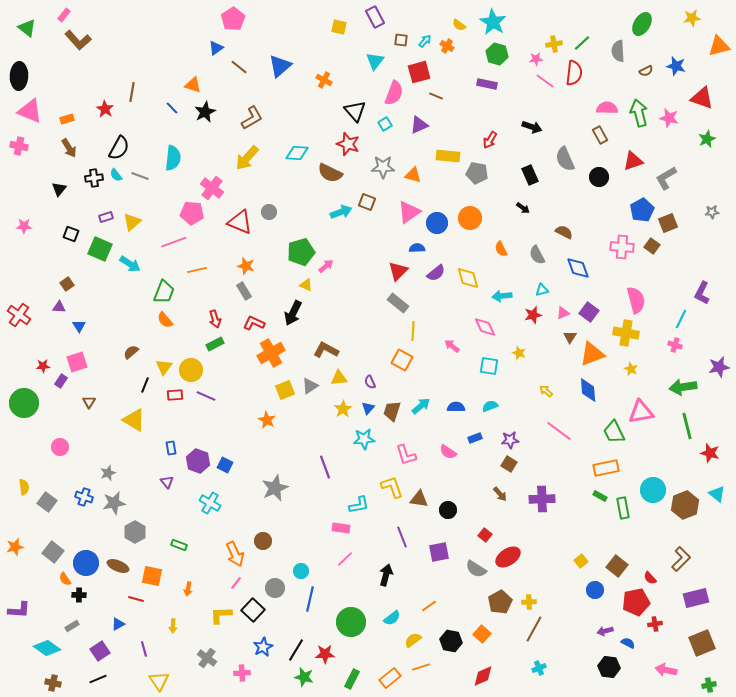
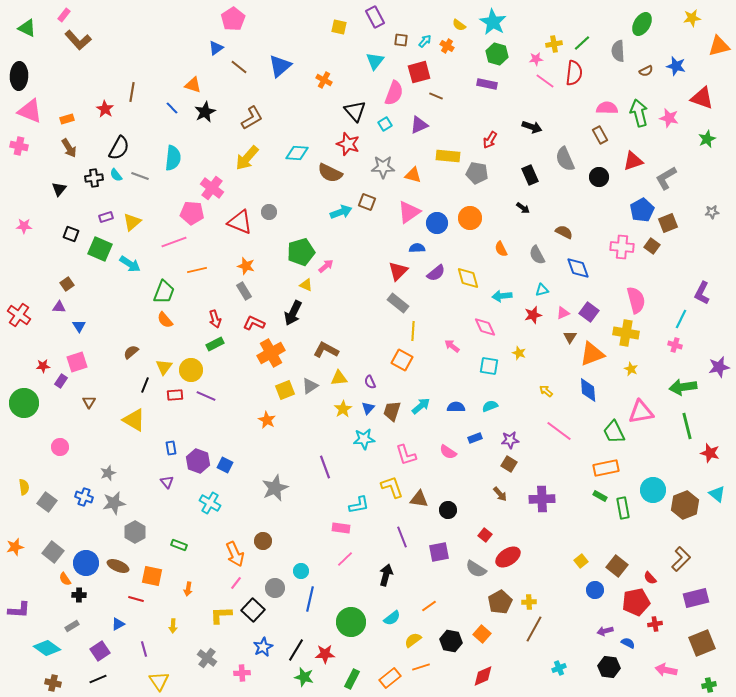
green triangle at (27, 28): rotated 12 degrees counterclockwise
cyan cross at (539, 668): moved 20 px right
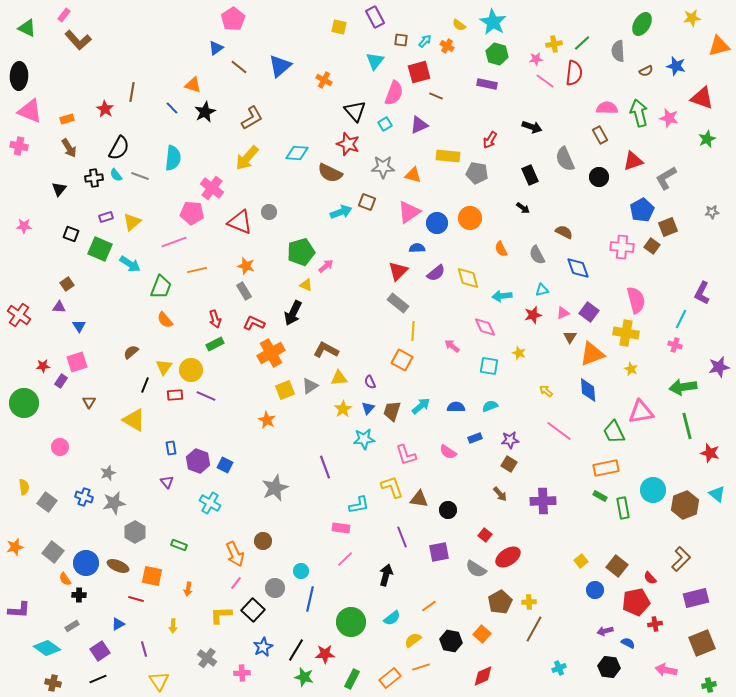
brown square at (668, 223): moved 4 px down
green trapezoid at (164, 292): moved 3 px left, 5 px up
purple cross at (542, 499): moved 1 px right, 2 px down
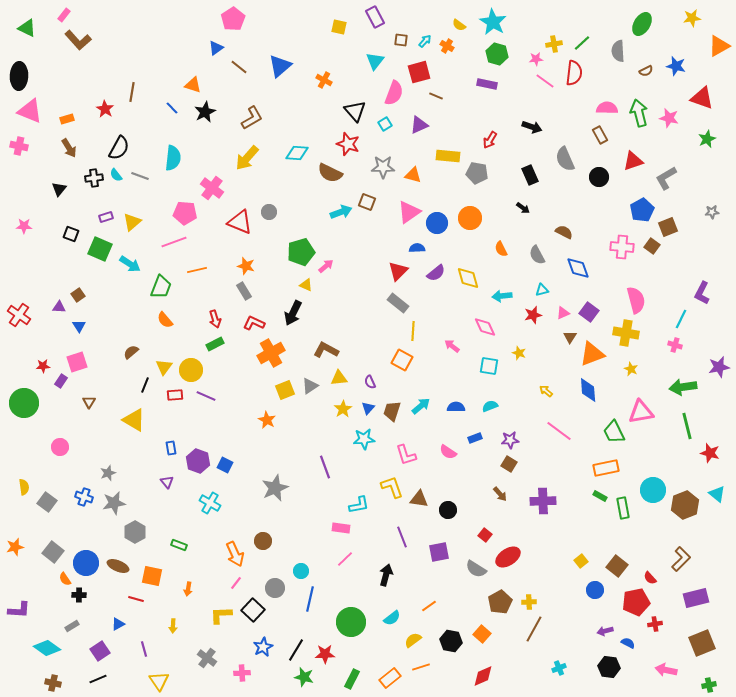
orange triangle at (719, 46): rotated 15 degrees counterclockwise
pink pentagon at (192, 213): moved 7 px left
brown square at (67, 284): moved 11 px right, 11 px down
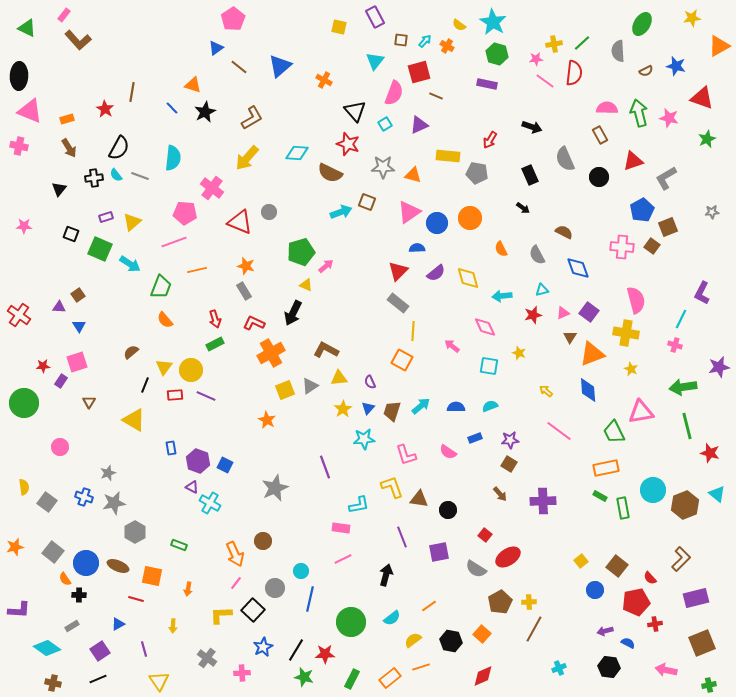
purple triangle at (167, 482): moved 25 px right, 5 px down; rotated 24 degrees counterclockwise
pink line at (345, 559): moved 2 px left; rotated 18 degrees clockwise
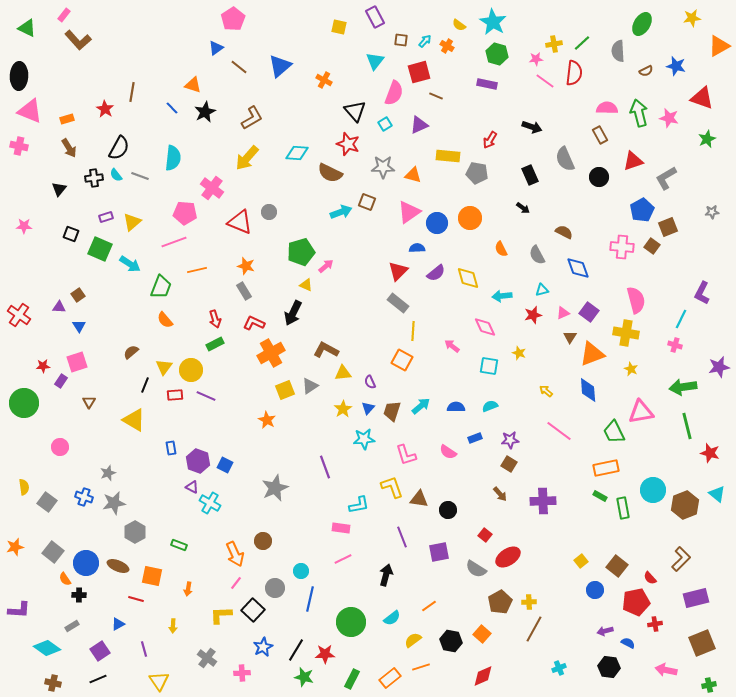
yellow triangle at (339, 378): moved 4 px right, 5 px up
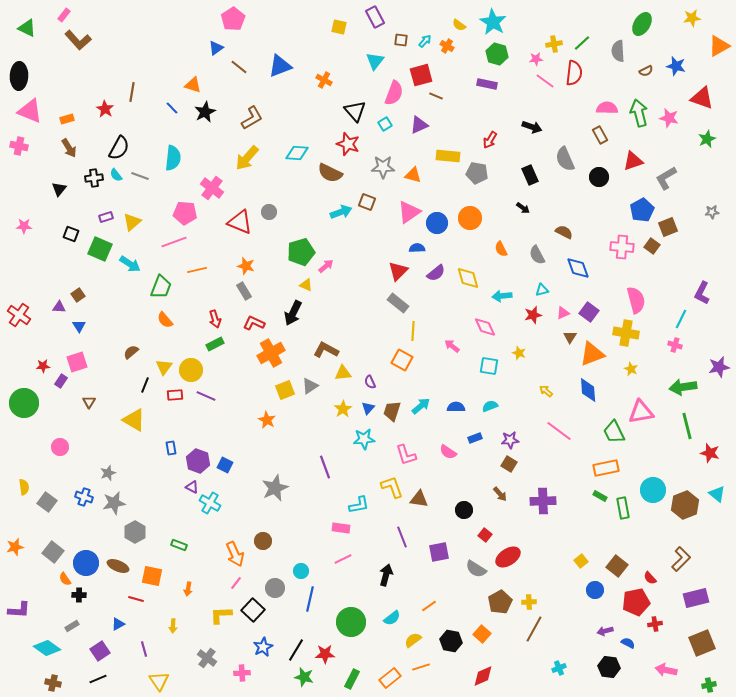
blue triangle at (280, 66): rotated 20 degrees clockwise
red square at (419, 72): moved 2 px right, 3 px down
black circle at (448, 510): moved 16 px right
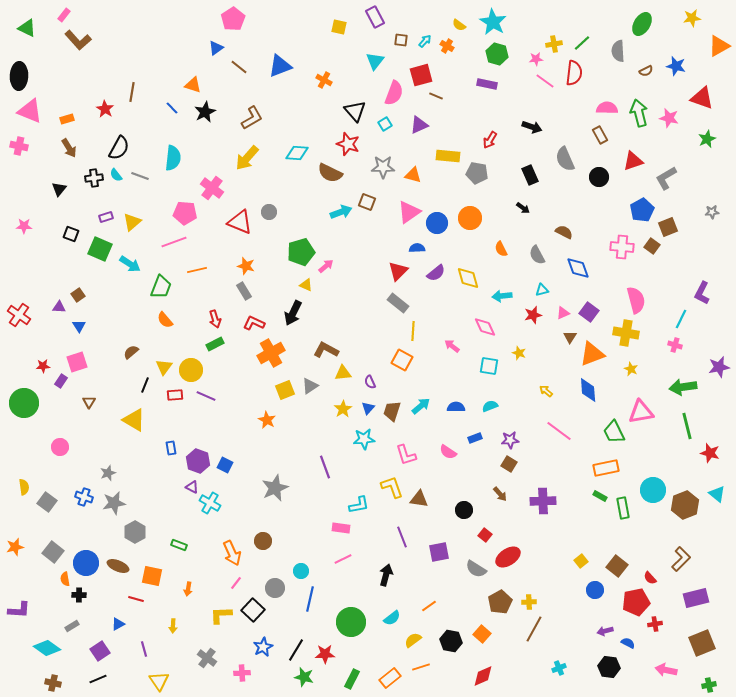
orange arrow at (235, 554): moved 3 px left, 1 px up
orange semicircle at (65, 579): rotated 24 degrees clockwise
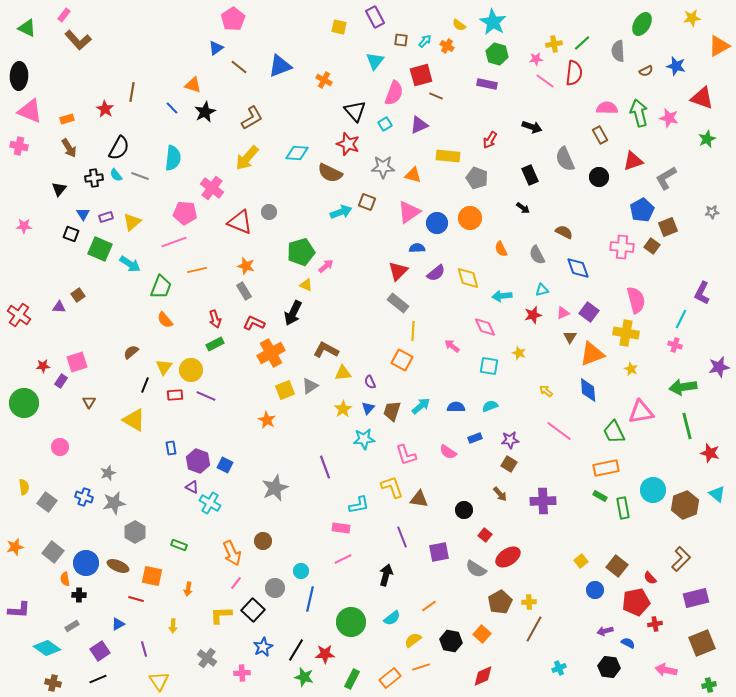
gray pentagon at (477, 173): moved 5 px down; rotated 10 degrees clockwise
blue triangle at (79, 326): moved 4 px right, 112 px up
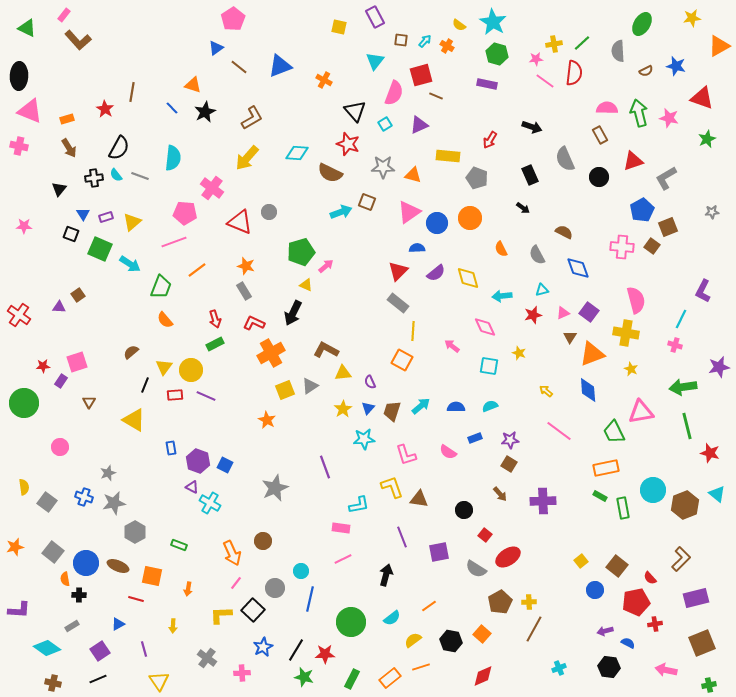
orange line at (197, 270): rotated 24 degrees counterclockwise
purple L-shape at (702, 293): moved 1 px right, 2 px up
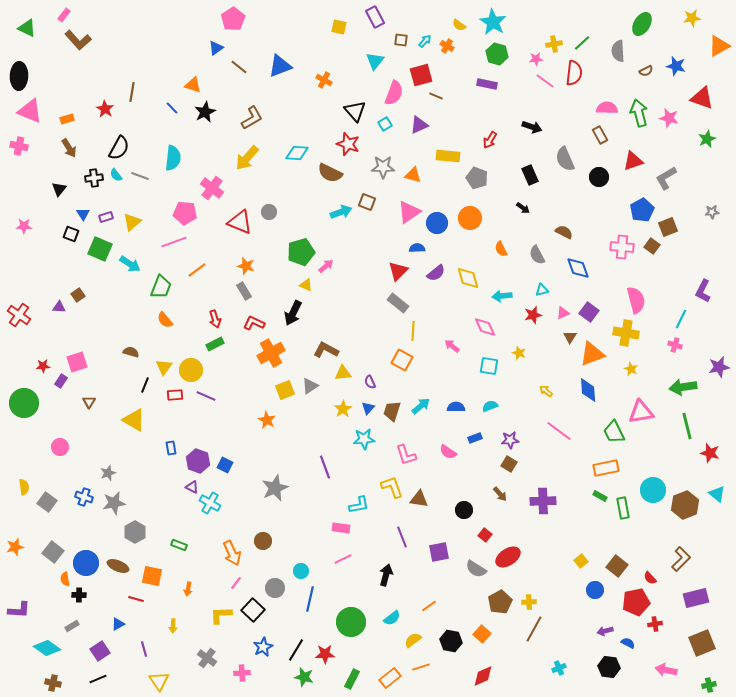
brown semicircle at (131, 352): rotated 56 degrees clockwise
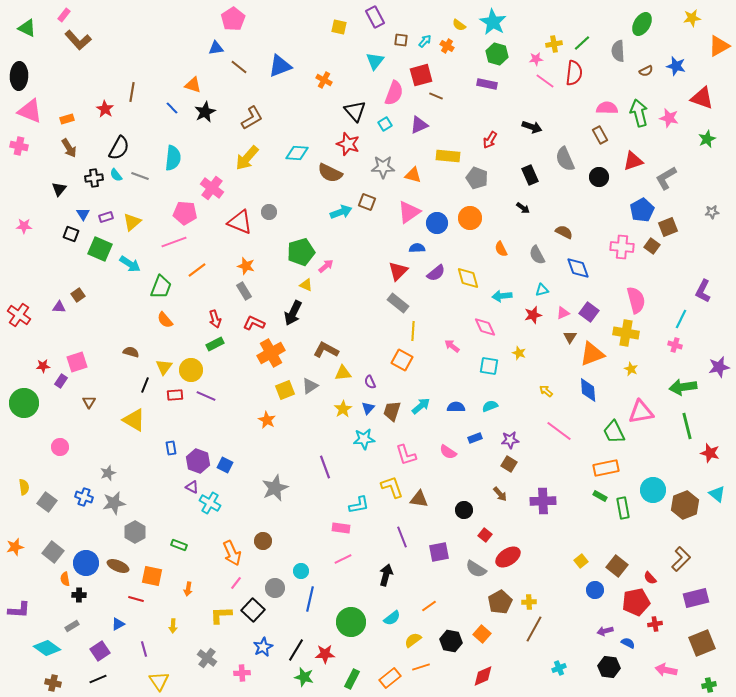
blue triangle at (216, 48): rotated 28 degrees clockwise
